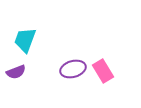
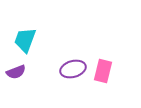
pink rectangle: rotated 45 degrees clockwise
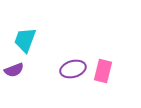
purple semicircle: moved 2 px left, 2 px up
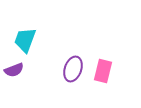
purple ellipse: rotated 55 degrees counterclockwise
